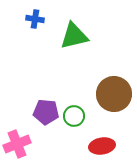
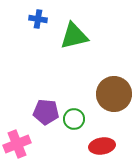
blue cross: moved 3 px right
green circle: moved 3 px down
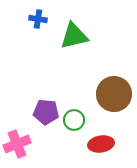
green circle: moved 1 px down
red ellipse: moved 1 px left, 2 px up
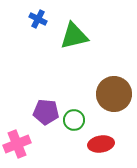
blue cross: rotated 18 degrees clockwise
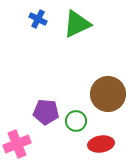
green triangle: moved 3 px right, 12 px up; rotated 12 degrees counterclockwise
brown circle: moved 6 px left
green circle: moved 2 px right, 1 px down
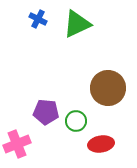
brown circle: moved 6 px up
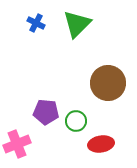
blue cross: moved 2 px left, 4 px down
green triangle: rotated 20 degrees counterclockwise
brown circle: moved 5 px up
